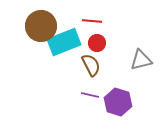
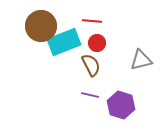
purple hexagon: moved 3 px right, 3 px down
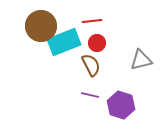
red line: rotated 12 degrees counterclockwise
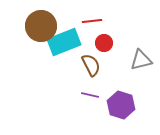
red circle: moved 7 px right
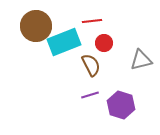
brown circle: moved 5 px left
purple line: rotated 30 degrees counterclockwise
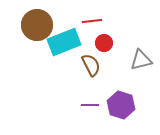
brown circle: moved 1 px right, 1 px up
purple line: moved 10 px down; rotated 18 degrees clockwise
